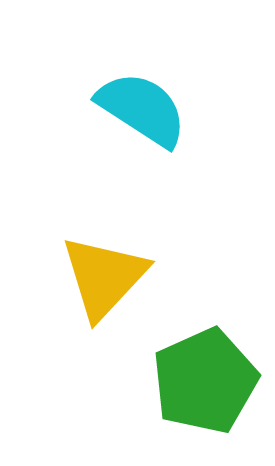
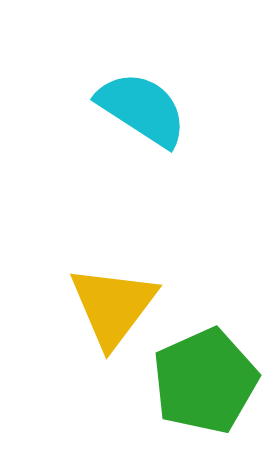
yellow triangle: moved 9 px right, 29 px down; rotated 6 degrees counterclockwise
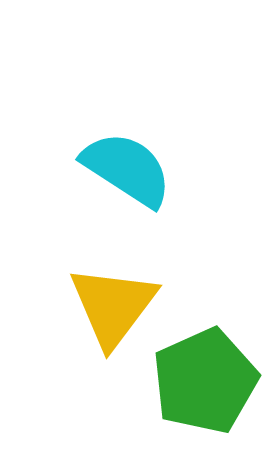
cyan semicircle: moved 15 px left, 60 px down
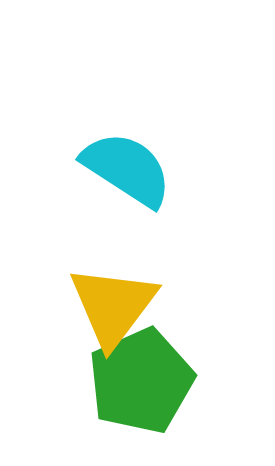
green pentagon: moved 64 px left
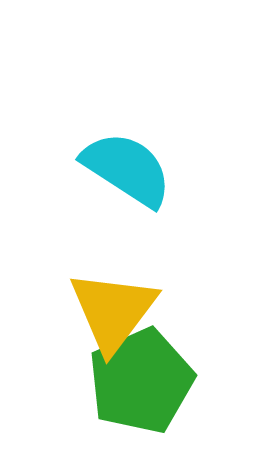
yellow triangle: moved 5 px down
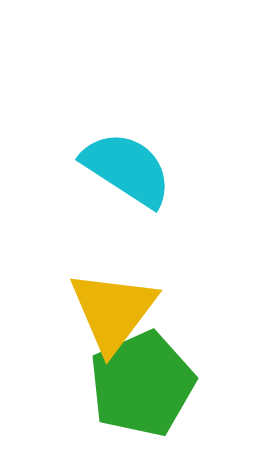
green pentagon: moved 1 px right, 3 px down
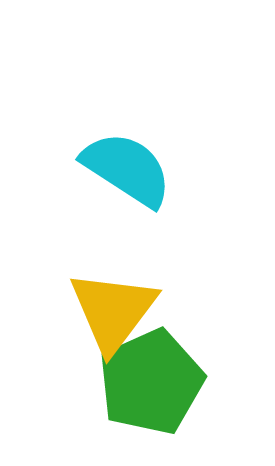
green pentagon: moved 9 px right, 2 px up
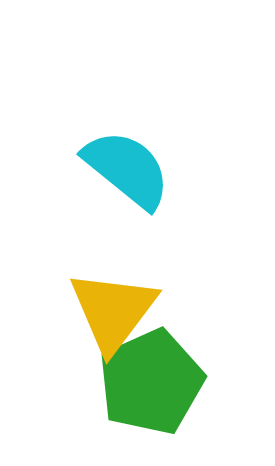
cyan semicircle: rotated 6 degrees clockwise
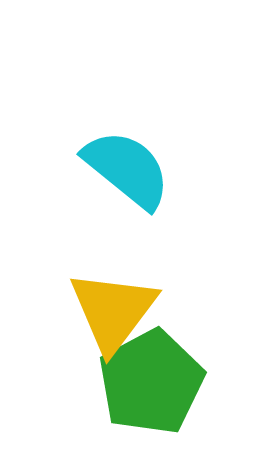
green pentagon: rotated 4 degrees counterclockwise
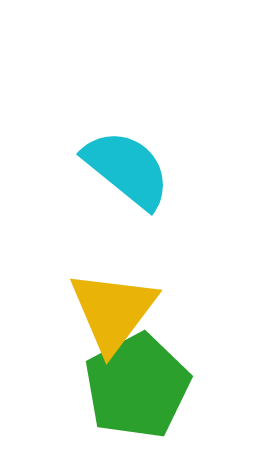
green pentagon: moved 14 px left, 4 px down
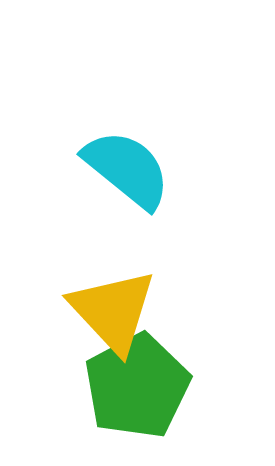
yellow triangle: rotated 20 degrees counterclockwise
